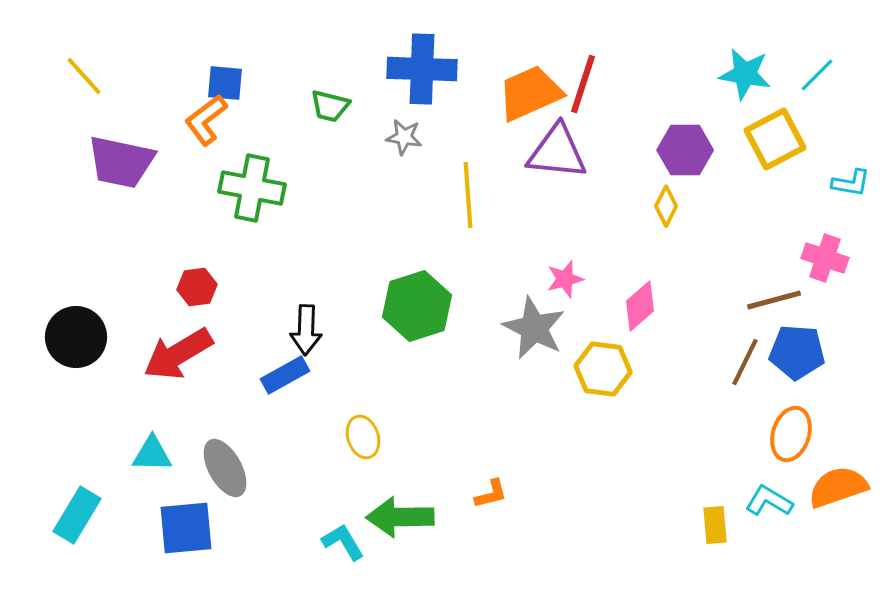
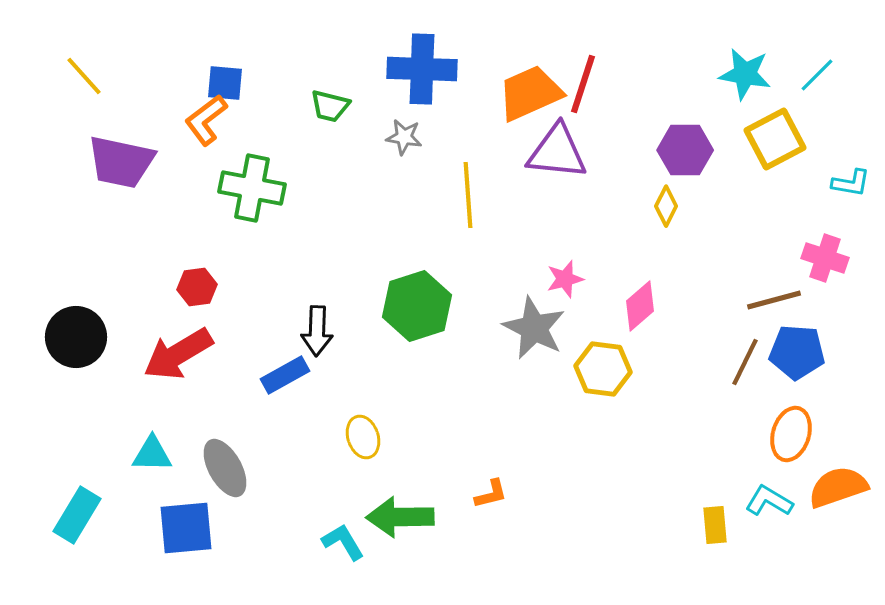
black arrow at (306, 330): moved 11 px right, 1 px down
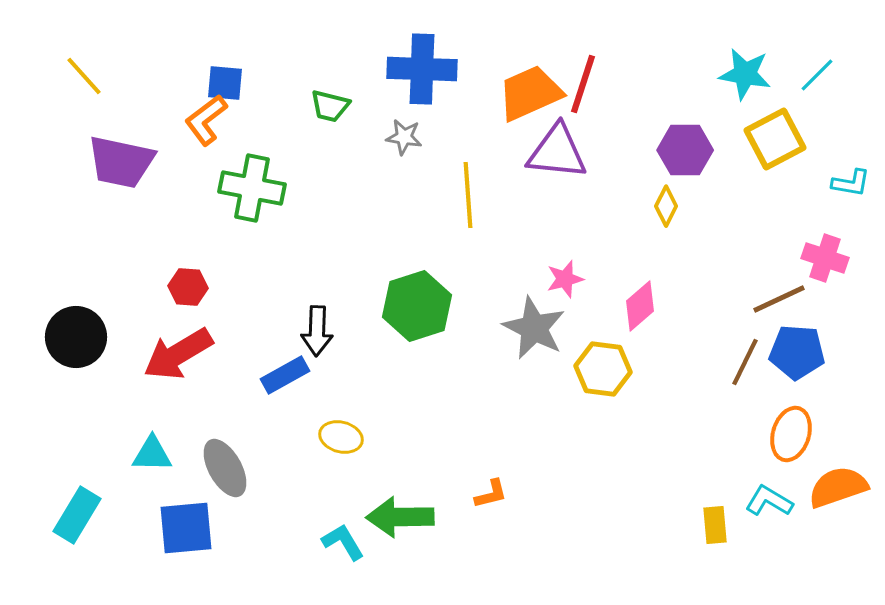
red hexagon at (197, 287): moved 9 px left; rotated 12 degrees clockwise
brown line at (774, 300): moved 5 px right, 1 px up; rotated 10 degrees counterclockwise
yellow ellipse at (363, 437): moved 22 px left; rotated 57 degrees counterclockwise
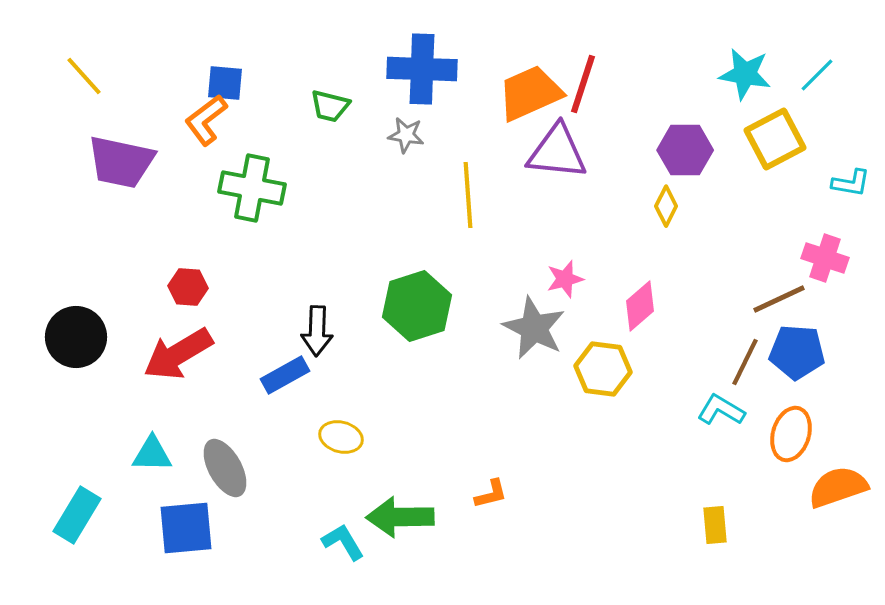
gray star at (404, 137): moved 2 px right, 2 px up
cyan L-shape at (769, 501): moved 48 px left, 91 px up
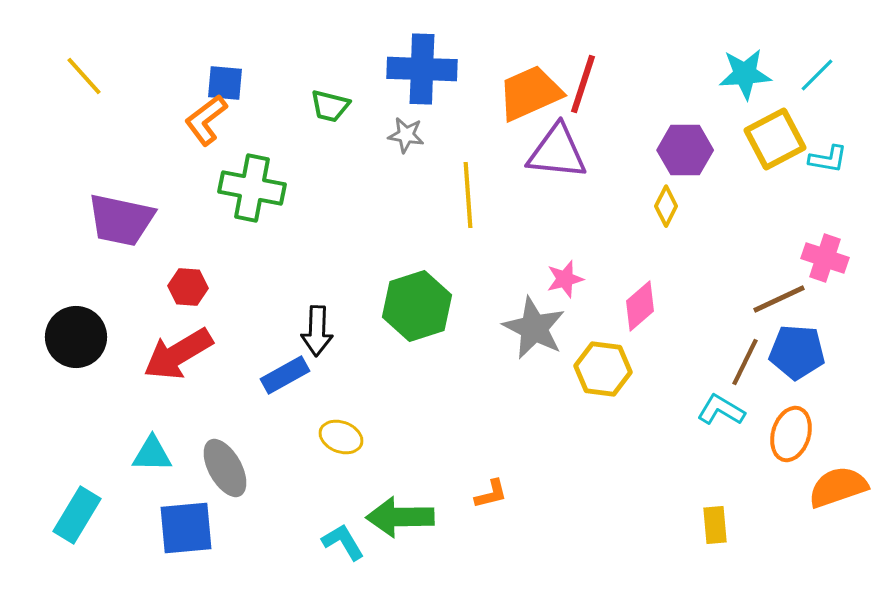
cyan star at (745, 74): rotated 14 degrees counterclockwise
purple trapezoid at (121, 162): moved 58 px down
cyan L-shape at (851, 183): moved 23 px left, 24 px up
yellow ellipse at (341, 437): rotated 6 degrees clockwise
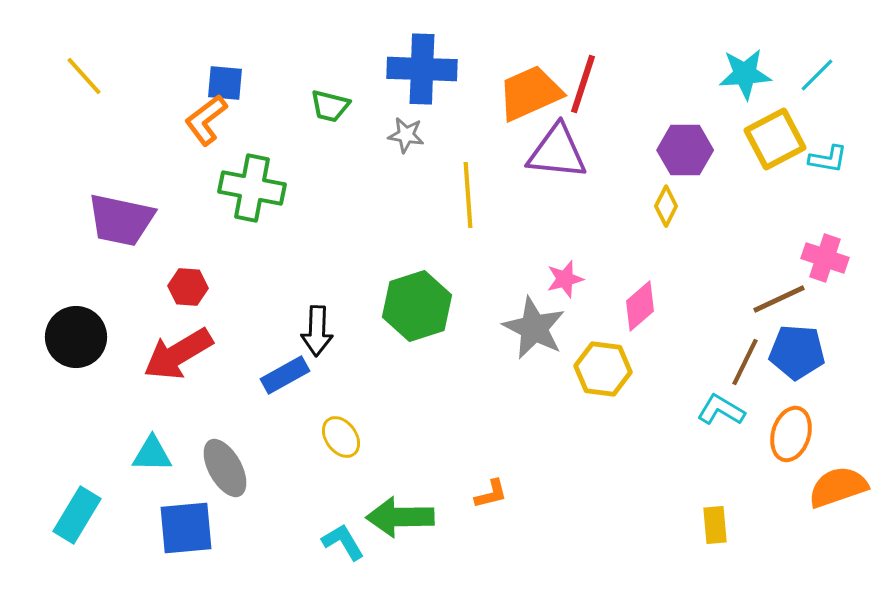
yellow ellipse at (341, 437): rotated 33 degrees clockwise
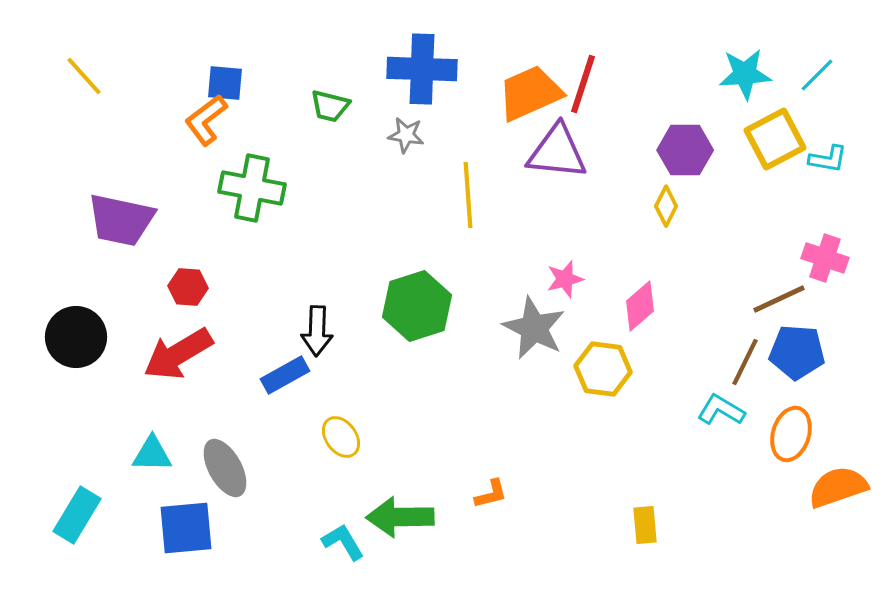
yellow rectangle at (715, 525): moved 70 px left
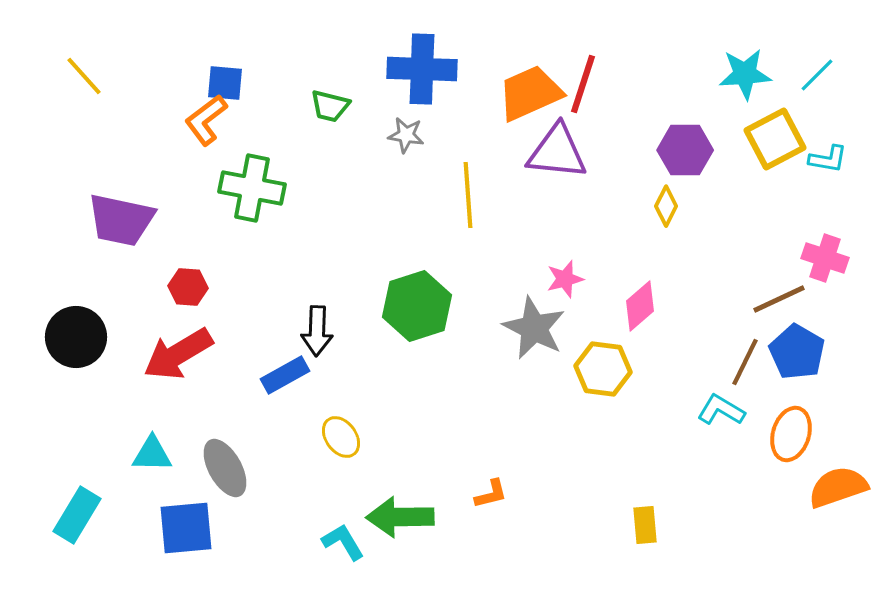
blue pentagon at (797, 352): rotated 26 degrees clockwise
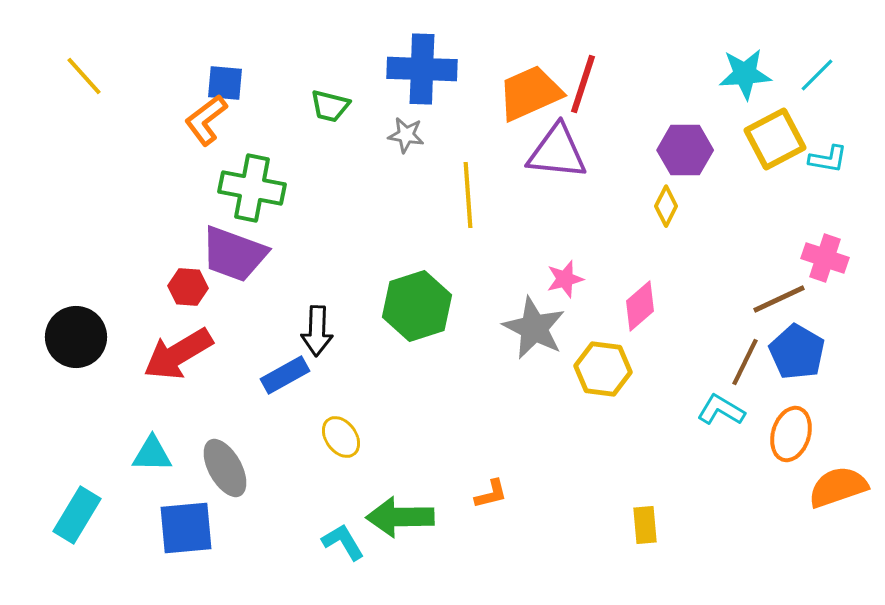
purple trapezoid at (121, 220): moved 113 px right, 34 px down; rotated 8 degrees clockwise
